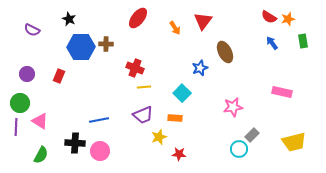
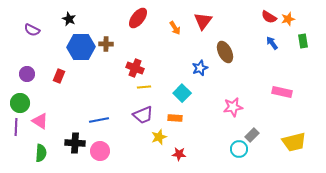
green semicircle: moved 2 px up; rotated 24 degrees counterclockwise
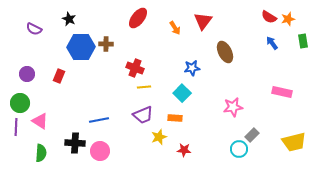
purple semicircle: moved 2 px right, 1 px up
blue star: moved 8 px left; rotated 14 degrees clockwise
red star: moved 5 px right, 4 px up
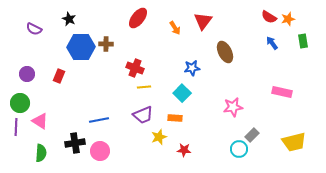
black cross: rotated 12 degrees counterclockwise
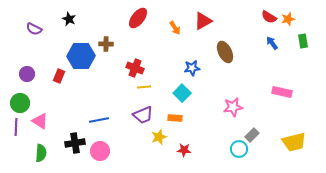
red triangle: rotated 24 degrees clockwise
blue hexagon: moved 9 px down
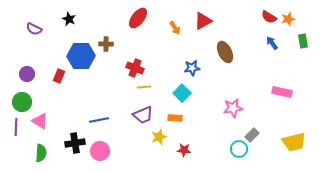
green circle: moved 2 px right, 1 px up
pink star: moved 1 px down
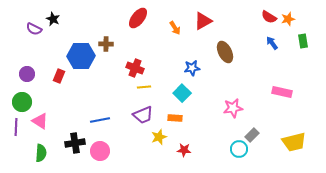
black star: moved 16 px left
blue line: moved 1 px right
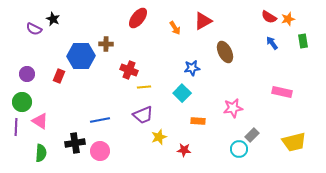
red cross: moved 6 px left, 2 px down
orange rectangle: moved 23 px right, 3 px down
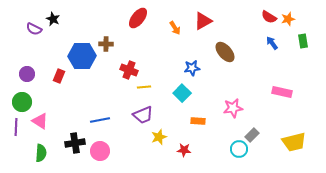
brown ellipse: rotated 15 degrees counterclockwise
blue hexagon: moved 1 px right
